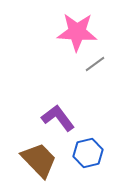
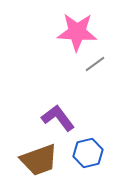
brown trapezoid: rotated 114 degrees clockwise
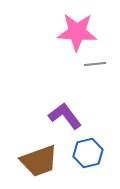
gray line: rotated 30 degrees clockwise
purple L-shape: moved 7 px right, 2 px up
brown trapezoid: moved 1 px down
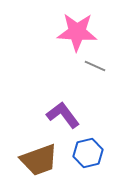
gray line: moved 2 px down; rotated 30 degrees clockwise
purple L-shape: moved 2 px left, 1 px up
brown trapezoid: moved 1 px up
